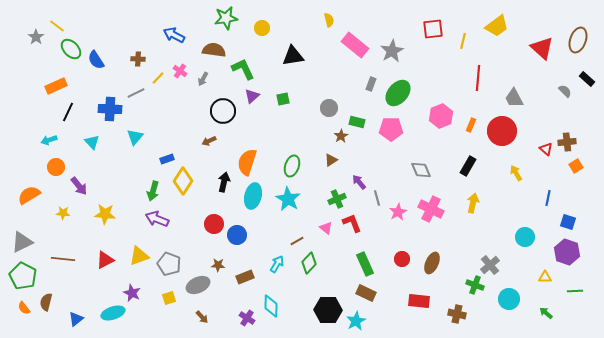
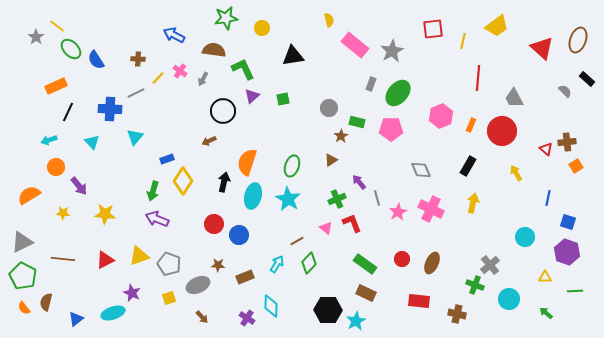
blue circle at (237, 235): moved 2 px right
green rectangle at (365, 264): rotated 30 degrees counterclockwise
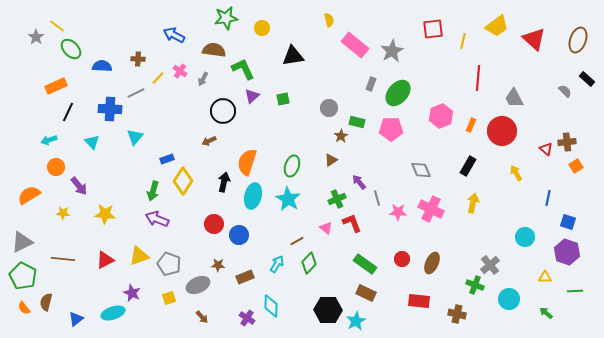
red triangle at (542, 48): moved 8 px left, 9 px up
blue semicircle at (96, 60): moved 6 px right, 6 px down; rotated 126 degrees clockwise
pink star at (398, 212): rotated 30 degrees clockwise
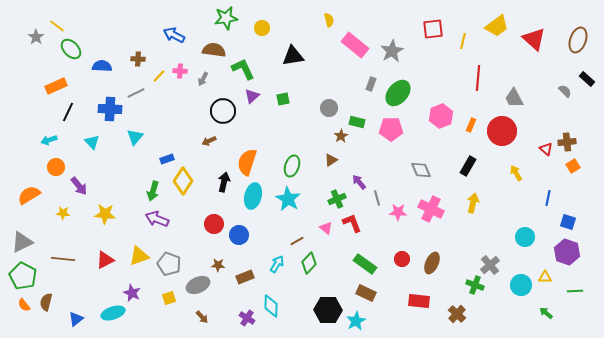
pink cross at (180, 71): rotated 32 degrees counterclockwise
yellow line at (158, 78): moved 1 px right, 2 px up
orange square at (576, 166): moved 3 px left
cyan circle at (509, 299): moved 12 px right, 14 px up
orange semicircle at (24, 308): moved 3 px up
brown cross at (457, 314): rotated 30 degrees clockwise
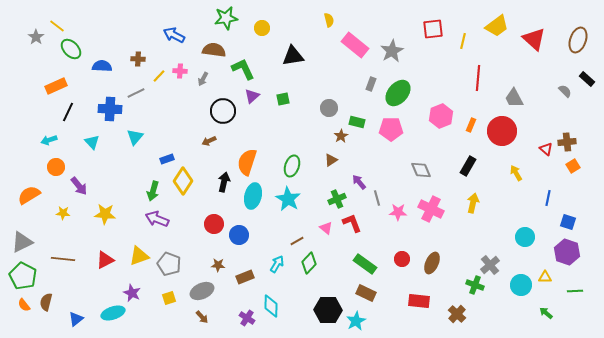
gray ellipse at (198, 285): moved 4 px right, 6 px down
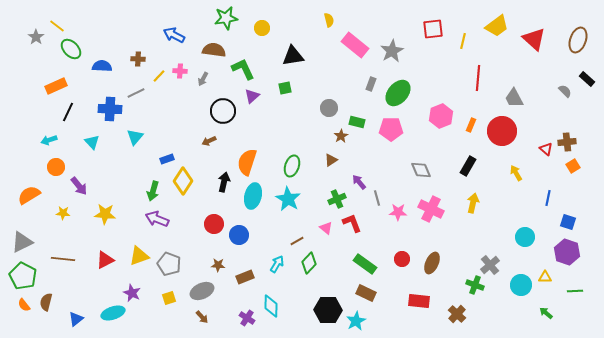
green square at (283, 99): moved 2 px right, 11 px up
